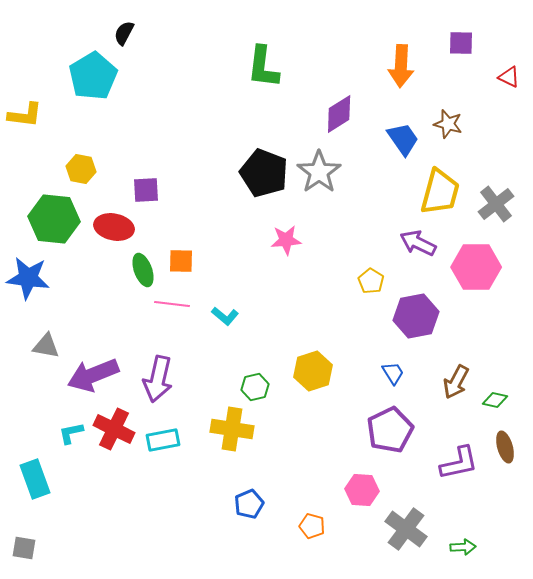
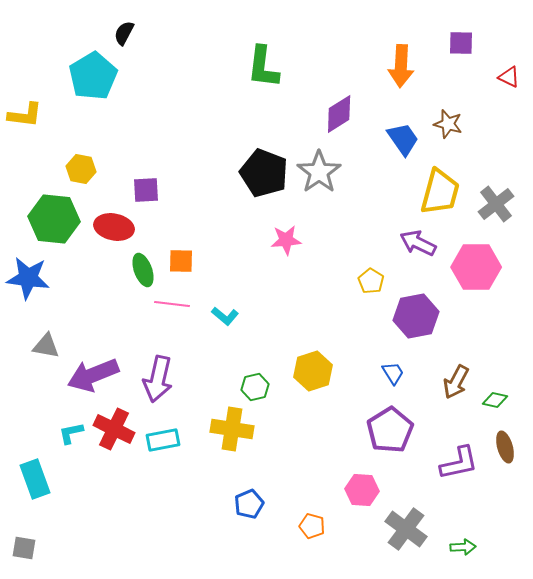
purple pentagon at (390, 430): rotated 6 degrees counterclockwise
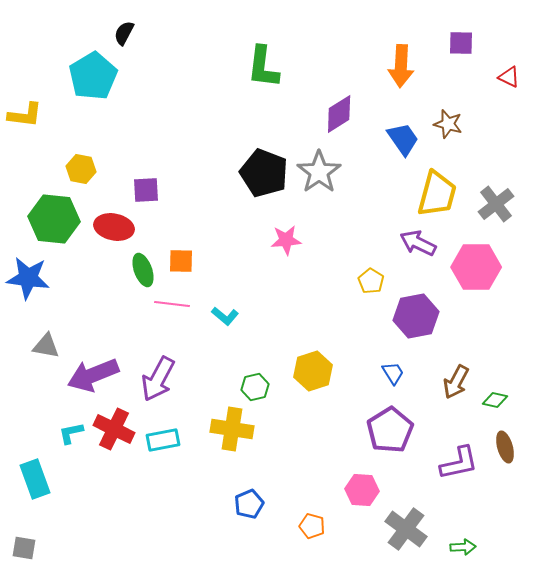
yellow trapezoid at (440, 192): moved 3 px left, 2 px down
purple arrow at (158, 379): rotated 15 degrees clockwise
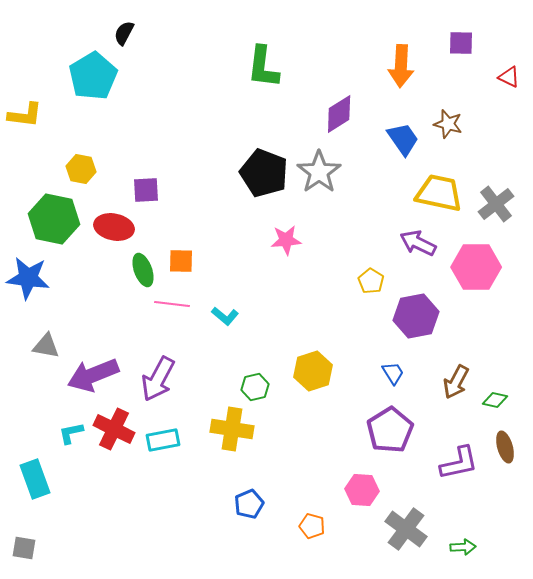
yellow trapezoid at (437, 194): moved 2 px right, 1 px up; rotated 93 degrees counterclockwise
green hexagon at (54, 219): rotated 6 degrees clockwise
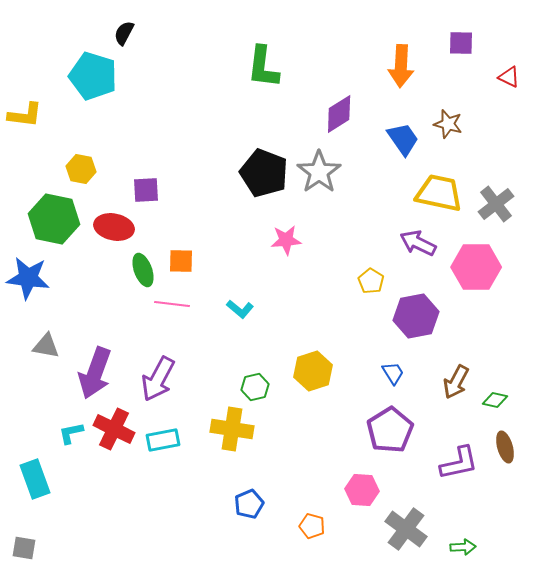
cyan pentagon at (93, 76): rotated 24 degrees counterclockwise
cyan L-shape at (225, 316): moved 15 px right, 7 px up
purple arrow at (93, 375): moved 2 px right, 2 px up; rotated 48 degrees counterclockwise
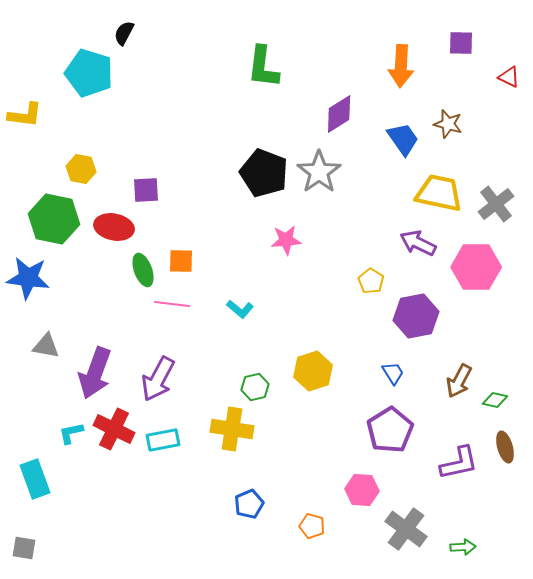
cyan pentagon at (93, 76): moved 4 px left, 3 px up
brown arrow at (456, 382): moved 3 px right, 1 px up
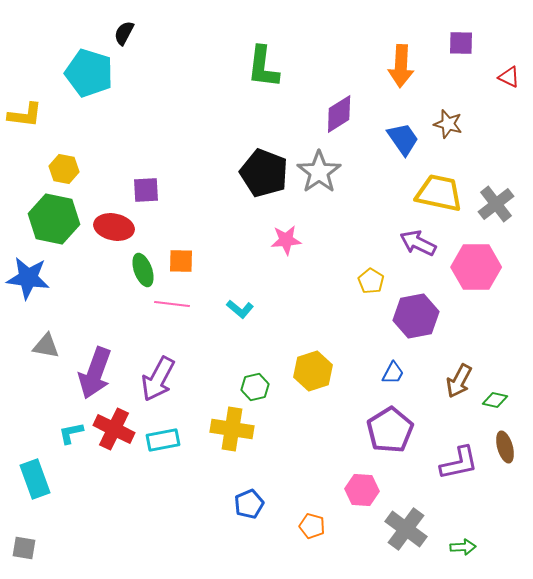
yellow hexagon at (81, 169): moved 17 px left
blue trapezoid at (393, 373): rotated 60 degrees clockwise
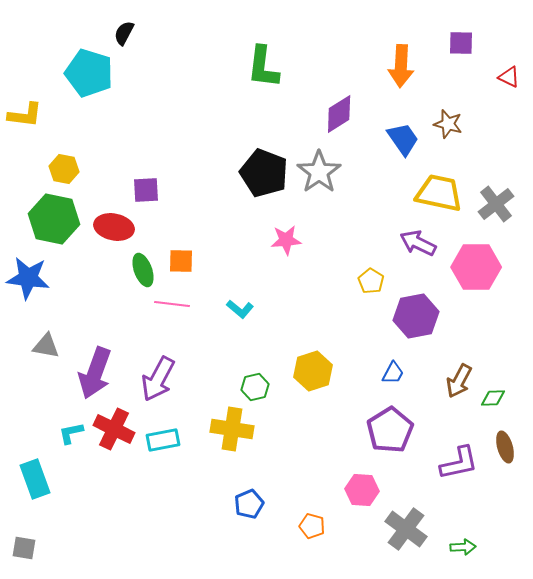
green diamond at (495, 400): moved 2 px left, 2 px up; rotated 15 degrees counterclockwise
